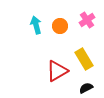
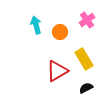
orange circle: moved 6 px down
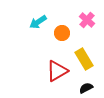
pink cross: rotated 14 degrees counterclockwise
cyan arrow: moved 2 px right, 3 px up; rotated 108 degrees counterclockwise
orange circle: moved 2 px right, 1 px down
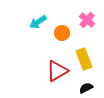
yellow rectangle: rotated 10 degrees clockwise
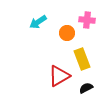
pink cross: rotated 35 degrees counterclockwise
orange circle: moved 5 px right
yellow rectangle: moved 2 px left
red triangle: moved 2 px right, 5 px down
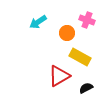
pink cross: rotated 14 degrees clockwise
yellow rectangle: moved 2 px left, 2 px up; rotated 40 degrees counterclockwise
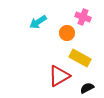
pink cross: moved 4 px left, 3 px up
yellow rectangle: moved 1 px down
black semicircle: moved 1 px right
